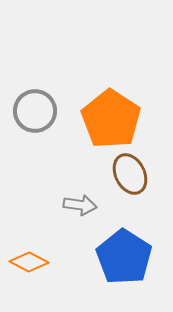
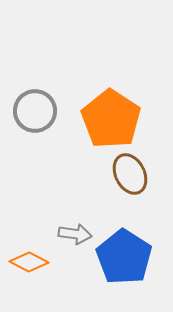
gray arrow: moved 5 px left, 29 px down
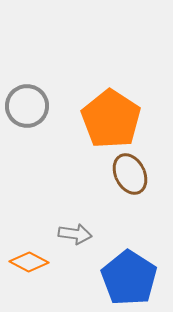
gray circle: moved 8 px left, 5 px up
blue pentagon: moved 5 px right, 21 px down
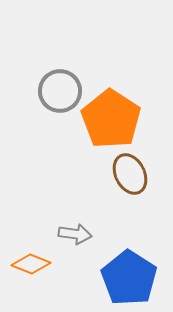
gray circle: moved 33 px right, 15 px up
orange diamond: moved 2 px right, 2 px down; rotated 6 degrees counterclockwise
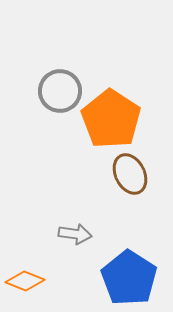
orange diamond: moved 6 px left, 17 px down
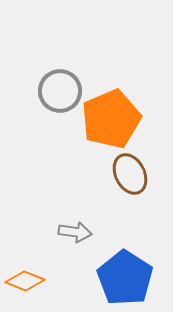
orange pentagon: rotated 16 degrees clockwise
gray arrow: moved 2 px up
blue pentagon: moved 4 px left
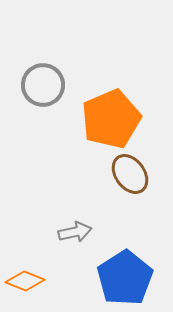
gray circle: moved 17 px left, 6 px up
brown ellipse: rotated 9 degrees counterclockwise
gray arrow: rotated 20 degrees counterclockwise
blue pentagon: rotated 6 degrees clockwise
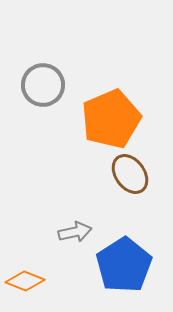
blue pentagon: moved 1 px left, 13 px up
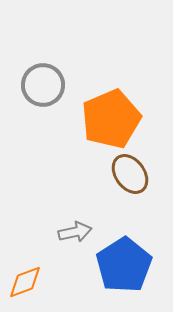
orange diamond: moved 1 px down; rotated 42 degrees counterclockwise
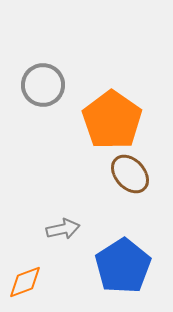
orange pentagon: moved 1 px right, 1 px down; rotated 14 degrees counterclockwise
brown ellipse: rotated 6 degrees counterclockwise
gray arrow: moved 12 px left, 3 px up
blue pentagon: moved 1 px left, 1 px down
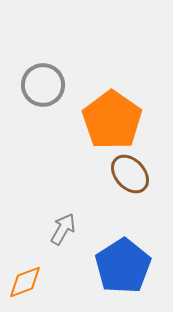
gray arrow: rotated 48 degrees counterclockwise
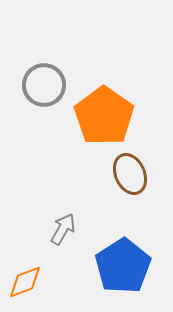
gray circle: moved 1 px right
orange pentagon: moved 8 px left, 4 px up
brown ellipse: rotated 18 degrees clockwise
